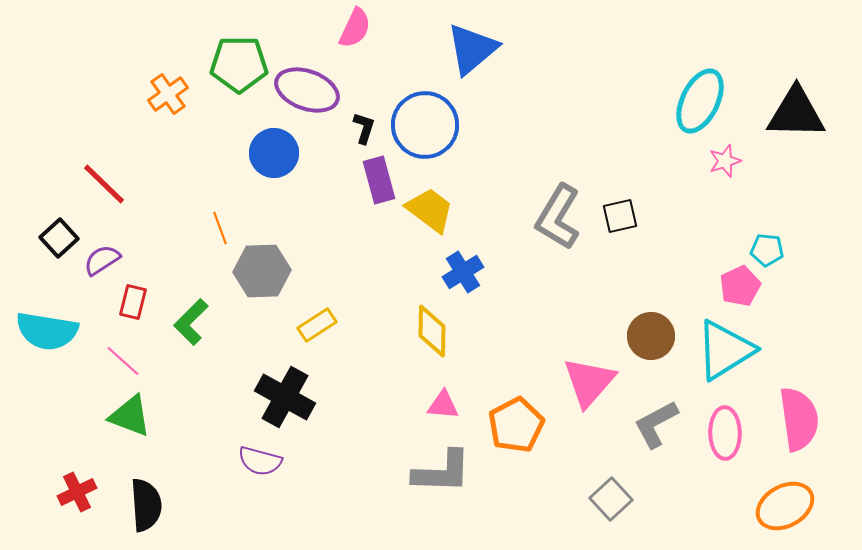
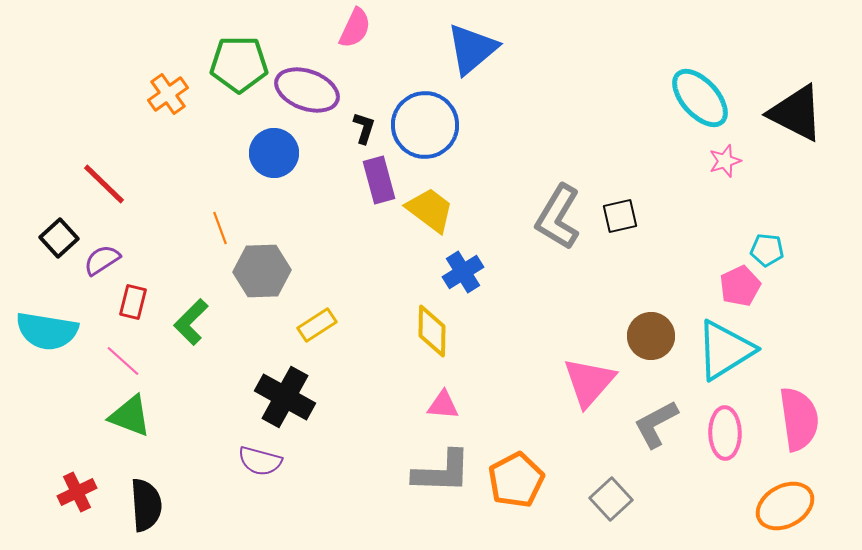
cyan ellipse at (700, 101): moved 3 px up; rotated 68 degrees counterclockwise
black triangle at (796, 113): rotated 26 degrees clockwise
orange pentagon at (516, 425): moved 55 px down
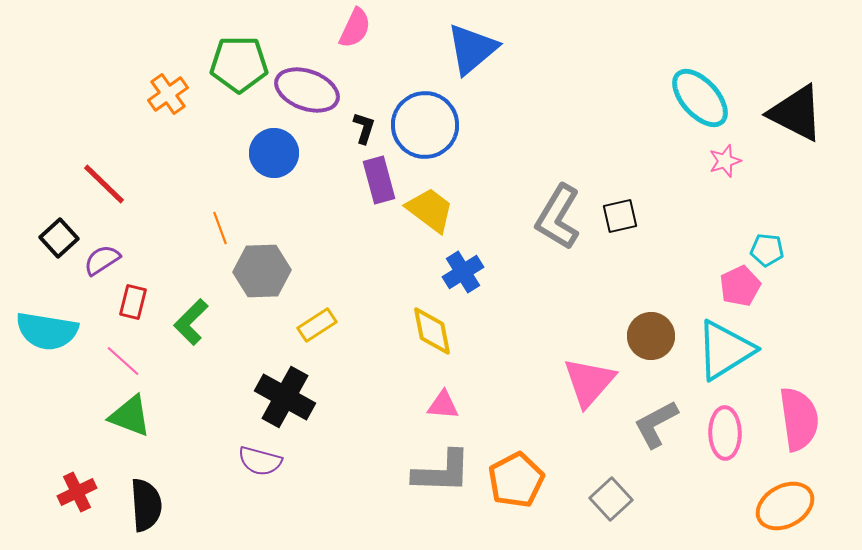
yellow diamond at (432, 331): rotated 12 degrees counterclockwise
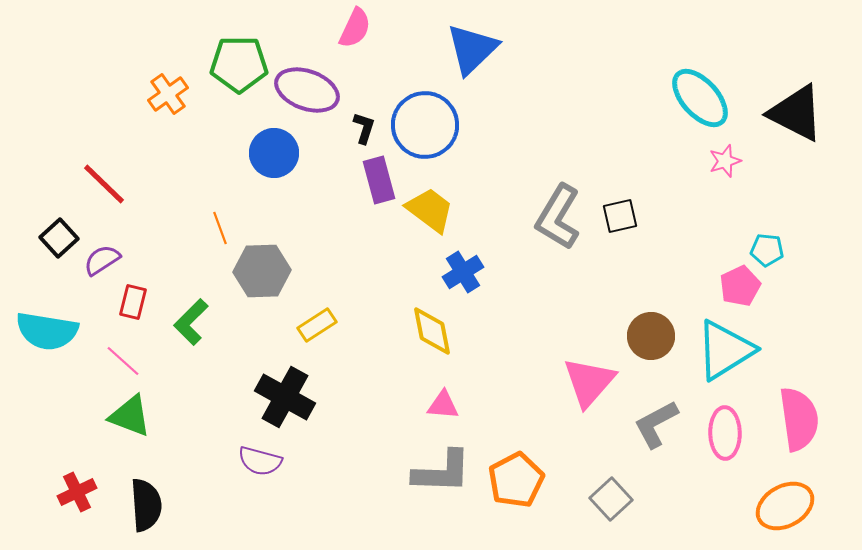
blue triangle at (472, 49): rotated 4 degrees counterclockwise
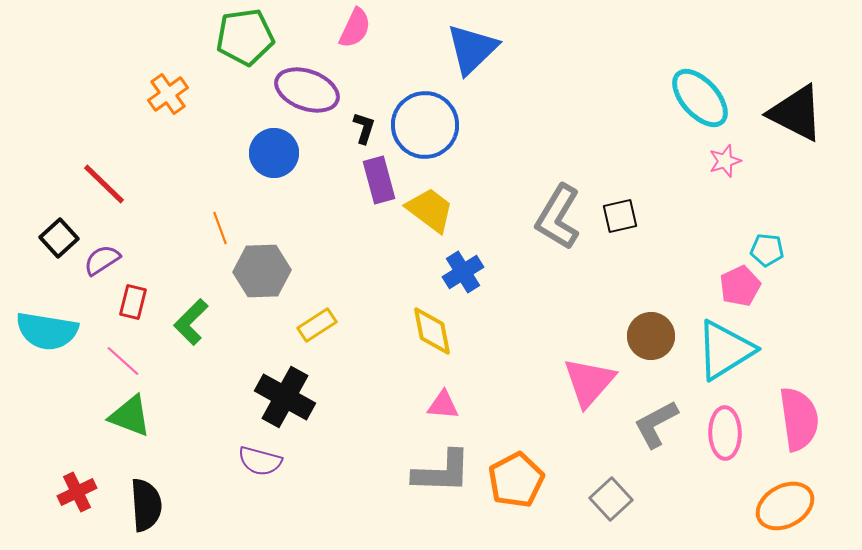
green pentagon at (239, 64): moved 6 px right, 27 px up; rotated 8 degrees counterclockwise
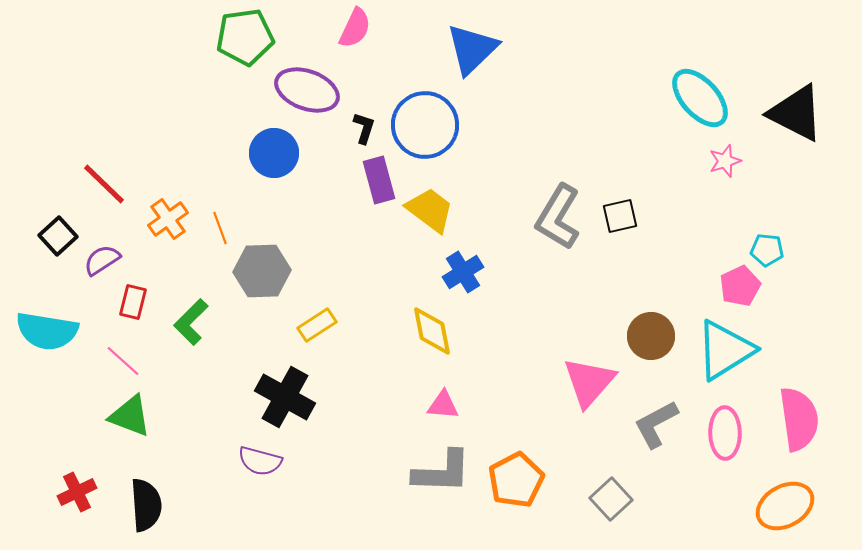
orange cross at (168, 94): moved 125 px down
black square at (59, 238): moved 1 px left, 2 px up
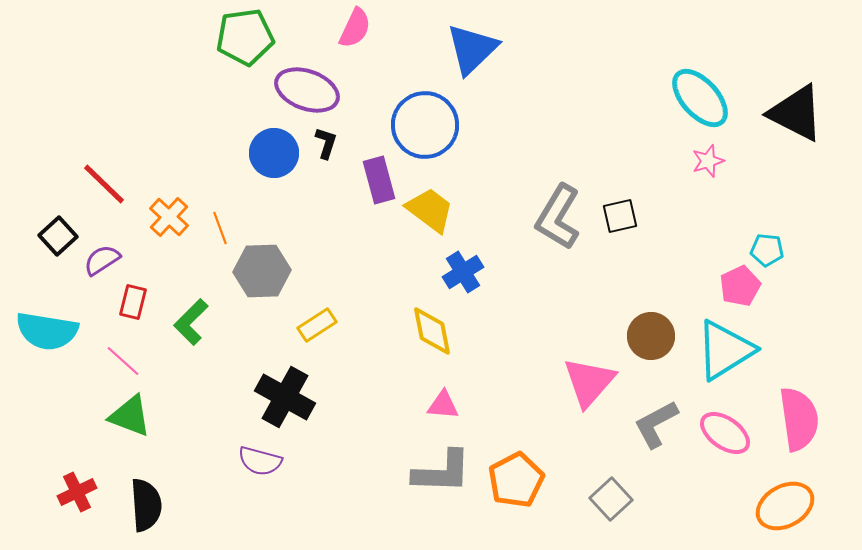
black L-shape at (364, 128): moved 38 px left, 15 px down
pink star at (725, 161): moved 17 px left
orange cross at (168, 219): moved 1 px right, 2 px up; rotated 12 degrees counterclockwise
pink ellipse at (725, 433): rotated 54 degrees counterclockwise
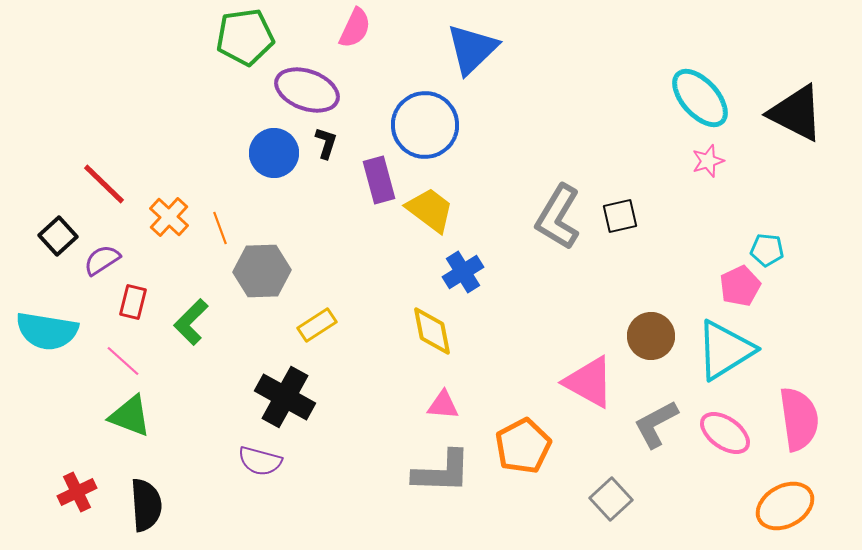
pink triangle at (589, 382): rotated 42 degrees counterclockwise
orange pentagon at (516, 480): moved 7 px right, 34 px up
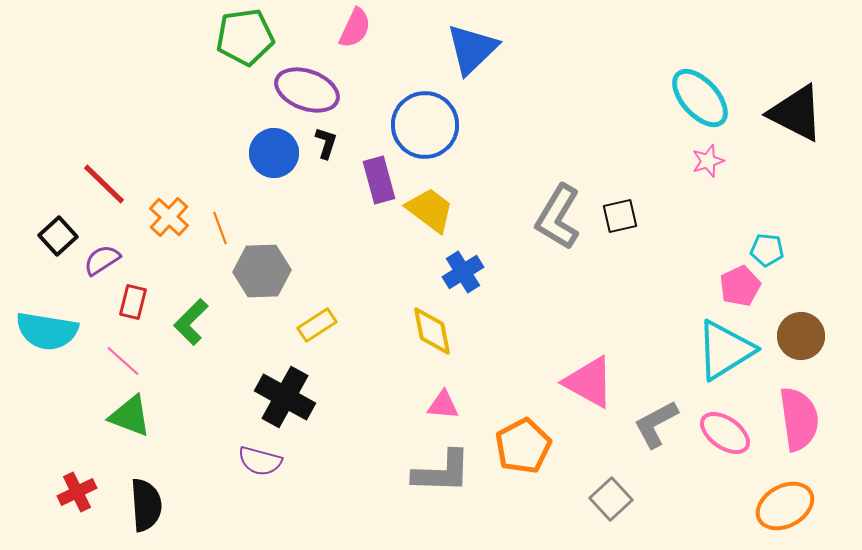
brown circle at (651, 336): moved 150 px right
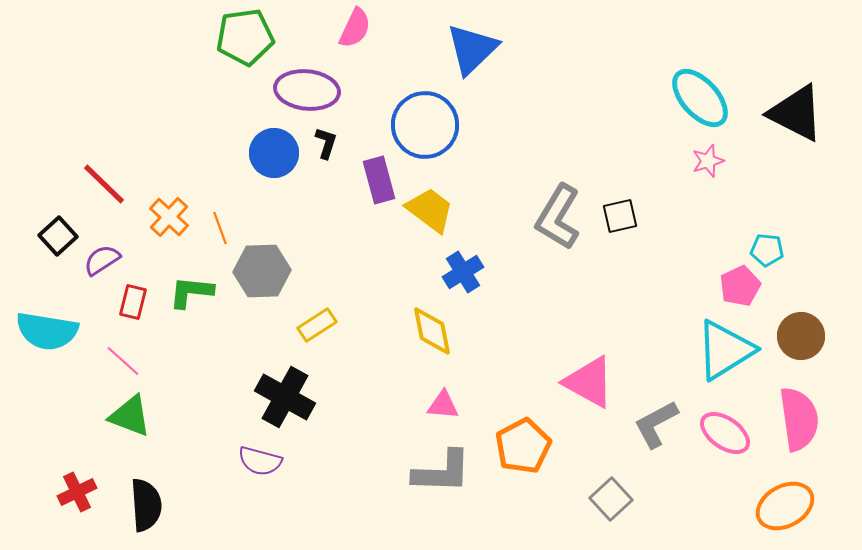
purple ellipse at (307, 90): rotated 14 degrees counterclockwise
green L-shape at (191, 322): moved 30 px up; rotated 51 degrees clockwise
